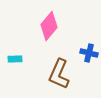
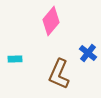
pink diamond: moved 2 px right, 5 px up
blue cross: moved 1 px left; rotated 24 degrees clockwise
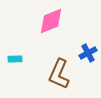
pink diamond: rotated 28 degrees clockwise
blue cross: rotated 24 degrees clockwise
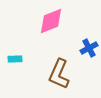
blue cross: moved 1 px right, 5 px up
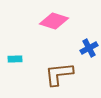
pink diamond: moved 3 px right; rotated 40 degrees clockwise
brown L-shape: rotated 60 degrees clockwise
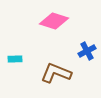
blue cross: moved 2 px left, 3 px down
brown L-shape: moved 3 px left, 1 px up; rotated 28 degrees clockwise
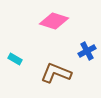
cyan rectangle: rotated 32 degrees clockwise
